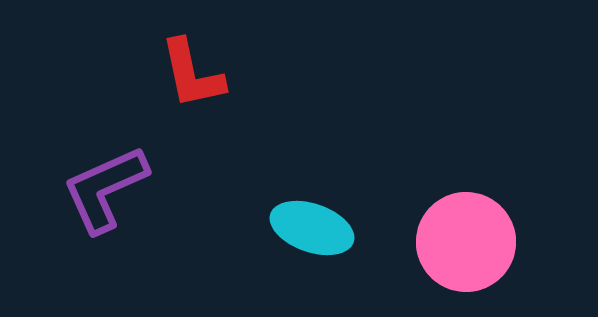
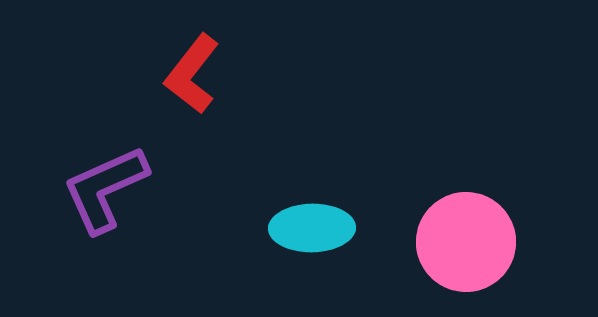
red L-shape: rotated 50 degrees clockwise
cyan ellipse: rotated 20 degrees counterclockwise
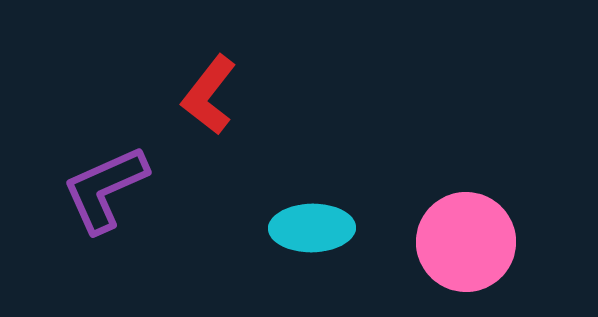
red L-shape: moved 17 px right, 21 px down
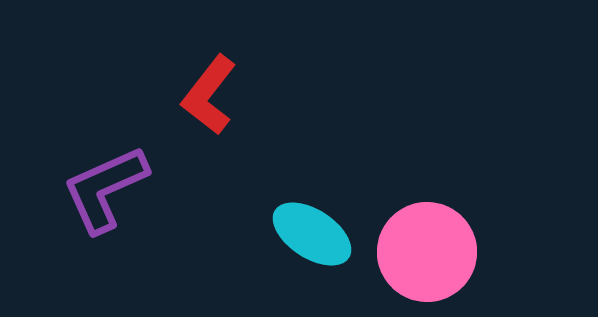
cyan ellipse: moved 6 px down; rotated 34 degrees clockwise
pink circle: moved 39 px left, 10 px down
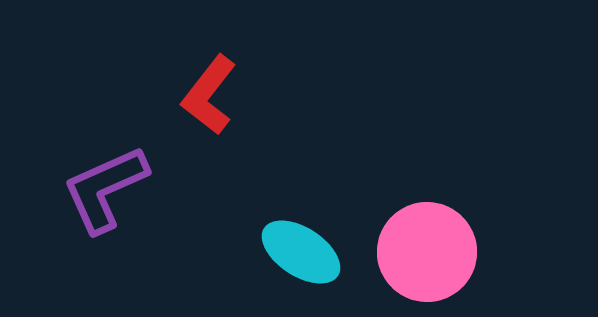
cyan ellipse: moved 11 px left, 18 px down
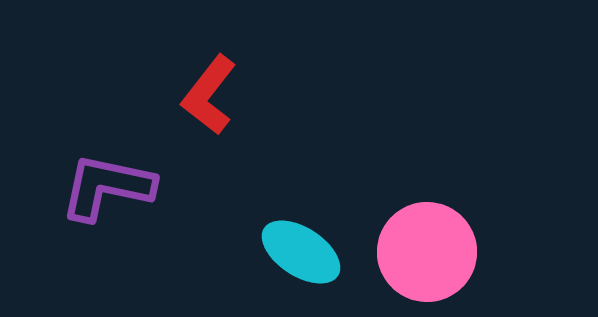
purple L-shape: moved 2 px right, 2 px up; rotated 36 degrees clockwise
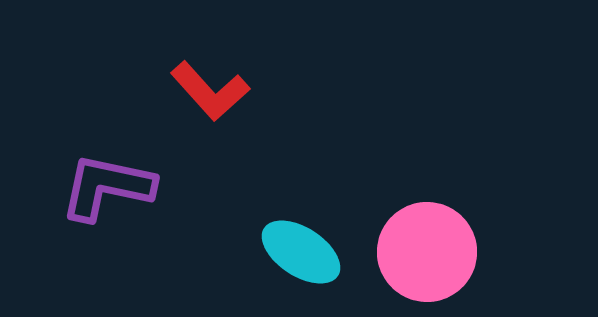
red L-shape: moved 1 px right, 4 px up; rotated 80 degrees counterclockwise
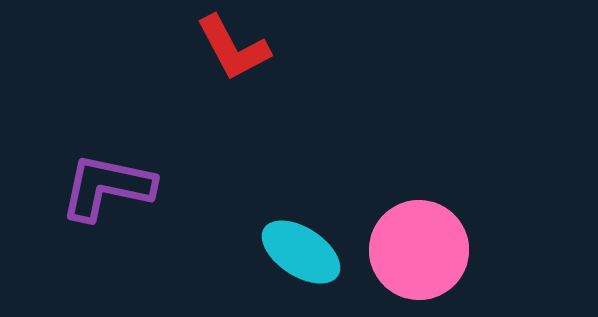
red L-shape: moved 23 px right, 43 px up; rotated 14 degrees clockwise
pink circle: moved 8 px left, 2 px up
